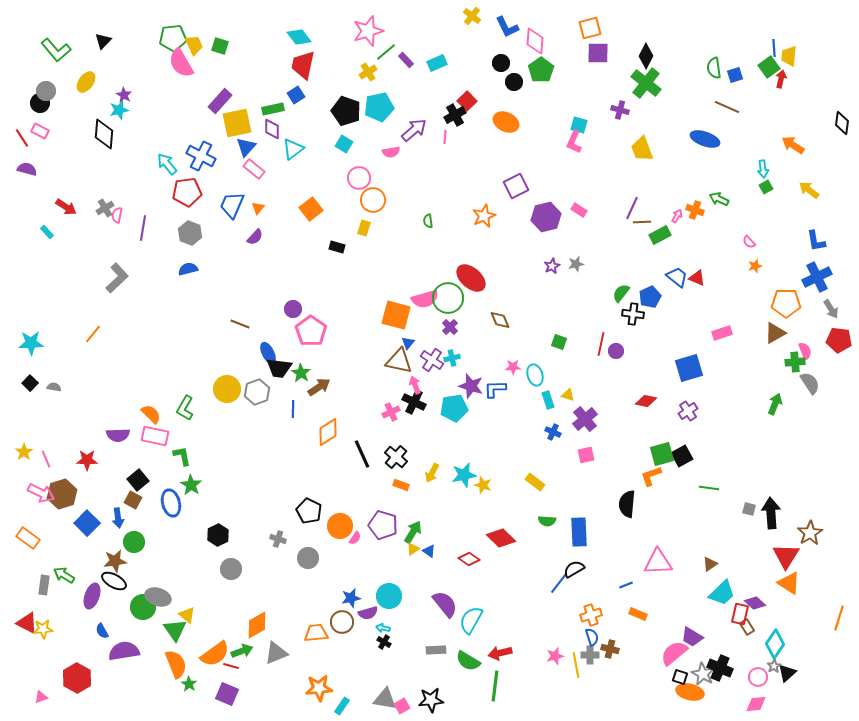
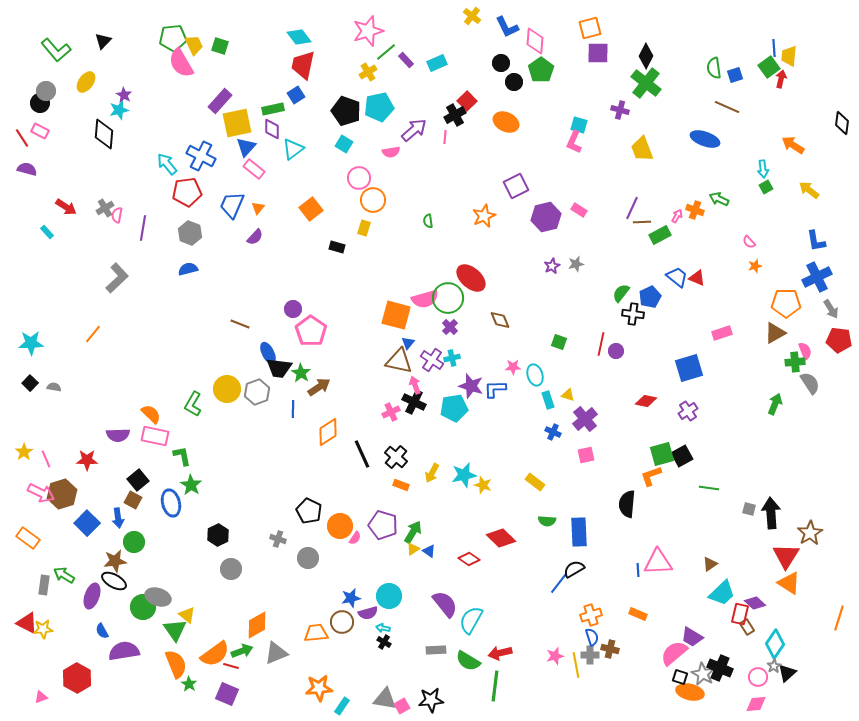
green L-shape at (185, 408): moved 8 px right, 4 px up
blue line at (626, 585): moved 12 px right, 15 px up; rotated 72 degrees counterclockwise
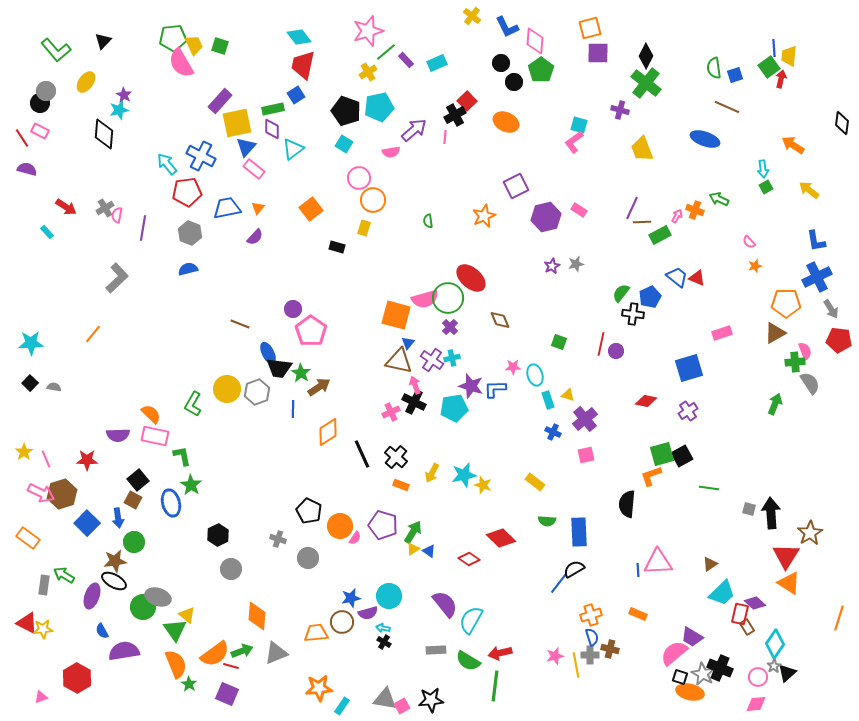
pink L-shape at (574, 142): rotated 30 degrees clockwise
blue trapezoid at (232, 205): moved 5 px left, 3 px down; rotated 56 degrees clockwise
orange diamond at (257, 625): moved 9 px up; rotated 56 degrees counterclockwise
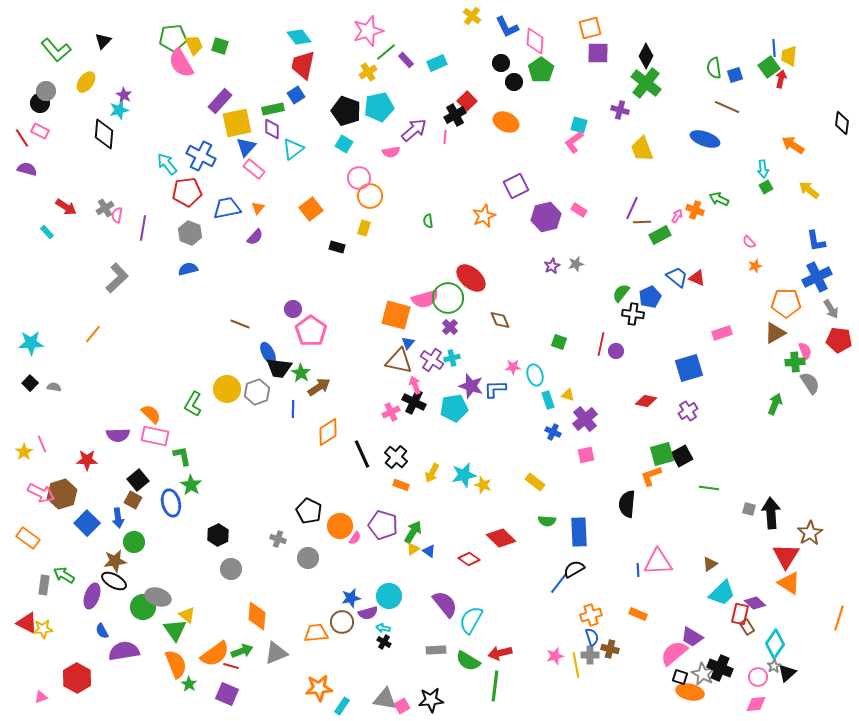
orange circle at (373, 200): moved 3 px left, 4 px up
pink line at (46, 459): moved 4 px left, 15 px up
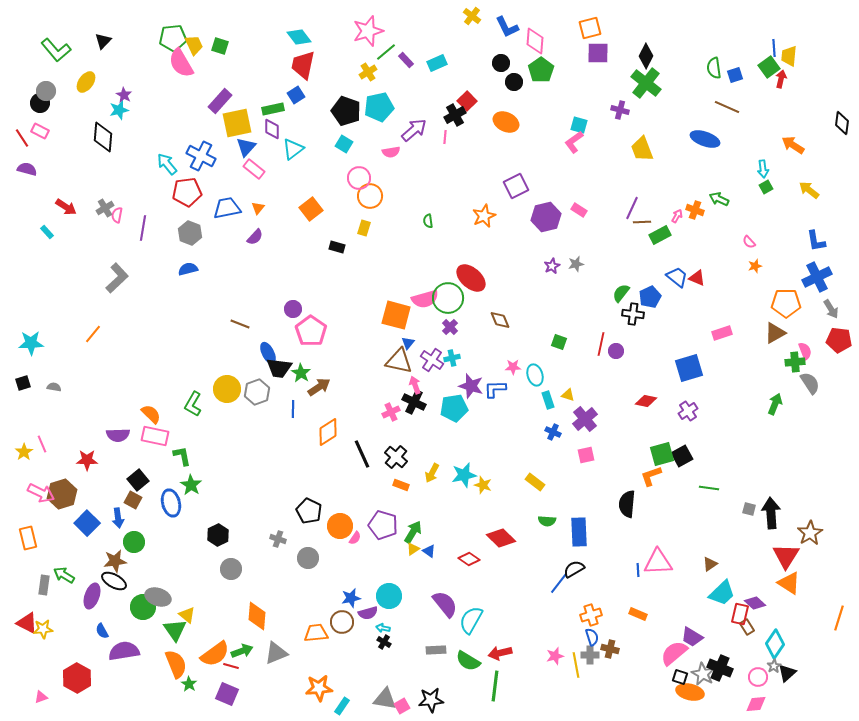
black diamond at (104, 134): moved 1 px left, 3 px down
black square at (30, 383): moved 7 px left; rotated 28 degrees clockwise
orange rectangle at (28, 538): rotated 40 degrees clockwise
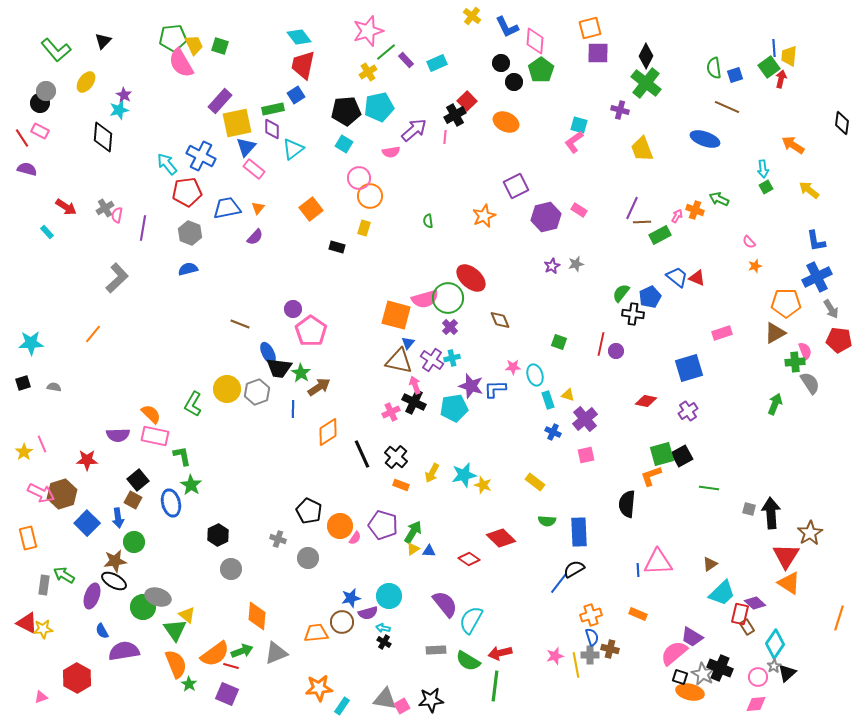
black pentagon at (346, 111): rotated 24 degrees counterclockwise
blue triangle at (429, 551): rotated 32 degrees counterclockwise
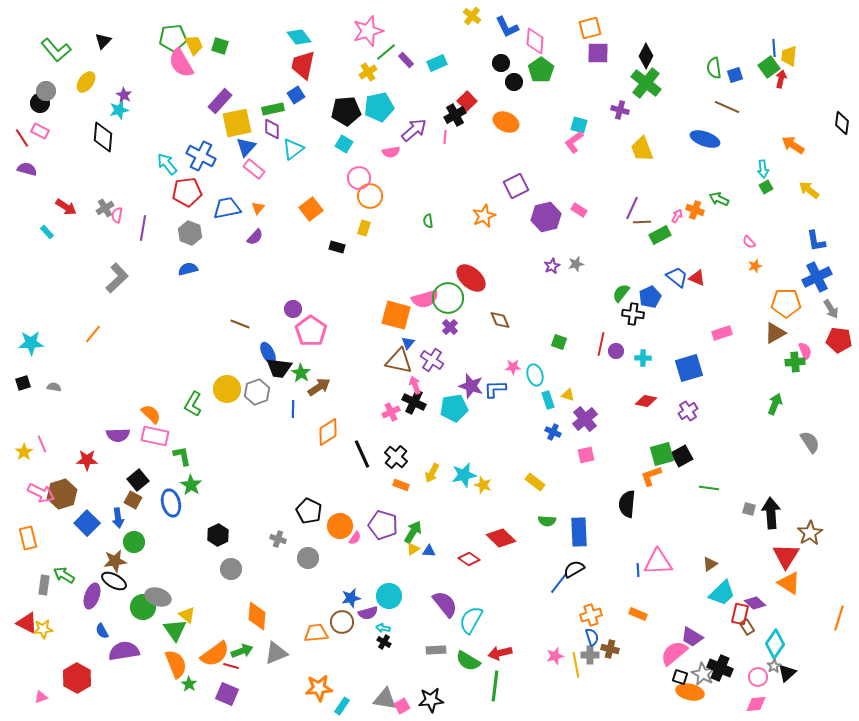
cyan cross at (452, 358): moved 191 px right; rotated 14 degrees clockwise
gray semicircle at (810, 383): moved 59 px down
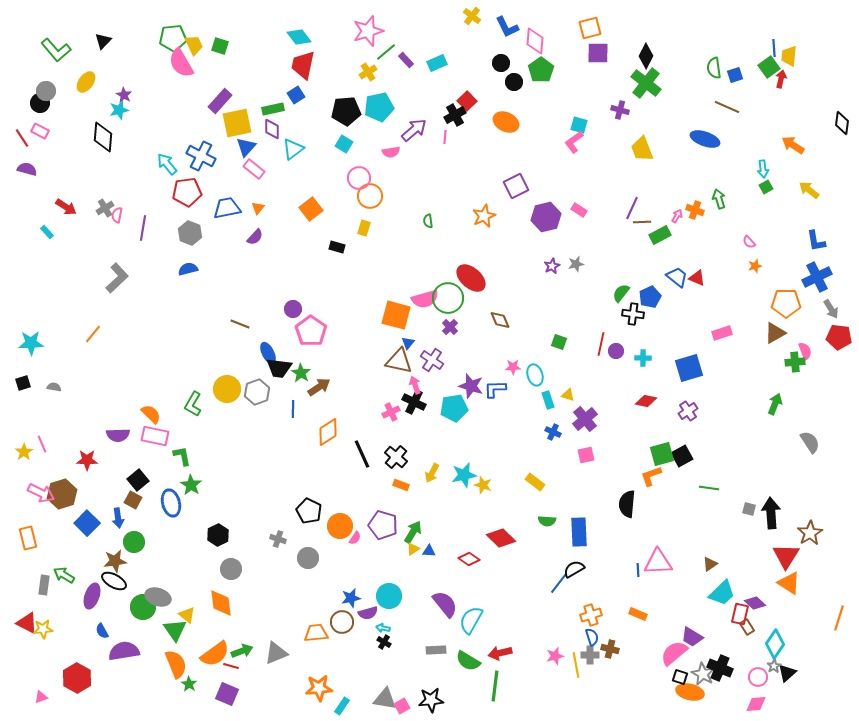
green arrow at (719, 199): rotated 48 degrees clockwise
red pentagon at (839, 340): moved 3 px up
orange diamond at (257, 616): moved 36 px left, 13 px up; rotated 12 degrees counterclockwise
